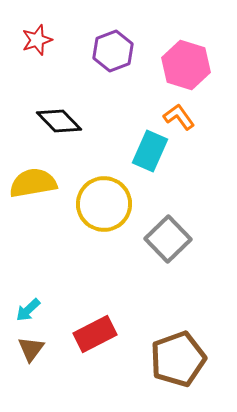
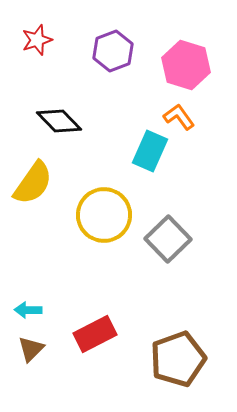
yellow semicircle: rotated 135 degrees clockwise
yellow circle: moved 11 px down
cyan arrow: rotated 44 degrees clockwise
brown triangle: rotated 8 degrees clockwise
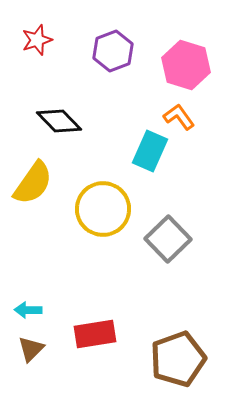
yellow circle: moved 1 px left, 6 px up
red rectangle: rotated 18 degrees clockwise
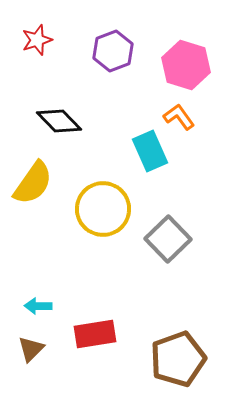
cyan rectangle: rotated 48 degrees counterclockwise
cyan arrow: moved 10 px right, 4 px up
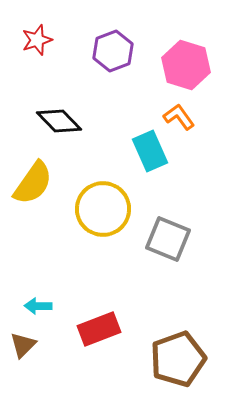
gray square: rotated 24 degrees counterclockwise
red rectangle: moved 4 px right, 5 px up; rotated 12 degrees counterclockwise
brown triangle: moved 8 px left, 4 px up
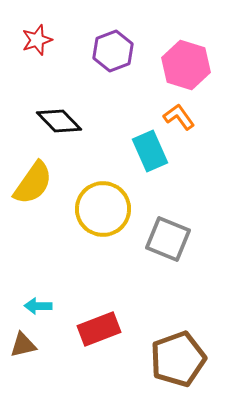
brown triangle: rotated 32 degrees clockwise
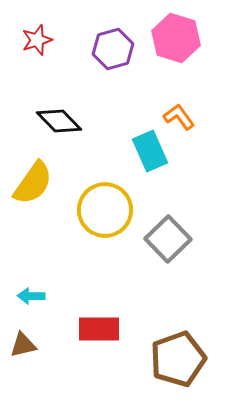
purple hexagon: moved 2 px up; rotated 6 degrees clockwise
pink hexagon: moved 10 px left, 27 px up
yellow circle: moved 2 px right, 1 px down
gray square: rotated 24 degrees clockwise
cyan arrow: moved 7 px left, 10 px up
red rectangle: rotated 21 degrees clockwise
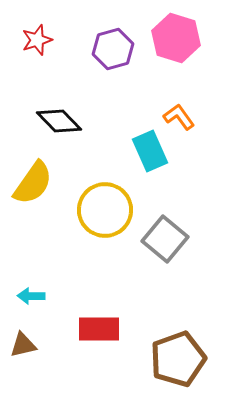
gray square: moved 3 px left; rotated 6 degrees counterclockwise
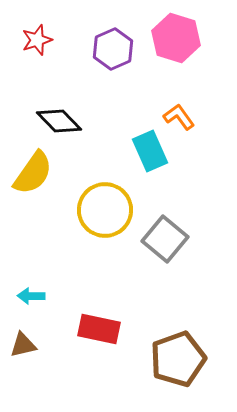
purple hexagon: rotated 9 degrees counterclockwise
yellow semicircle: moved 10 px up
red rectangle: rotated 12 degrees clockwise
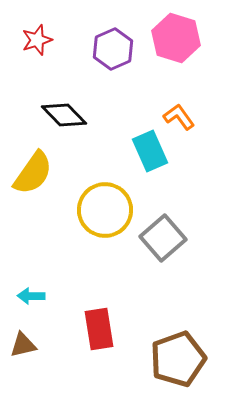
black diamond: moved 5 px right, 6 px up
gray square: moved 2 px left, 1 px up; rotated 9 degrees clockwise
red rectangle: rotated 69 degrees clockwise
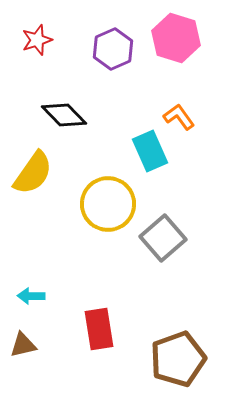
yellow circle: moved 3 px right, 6 px up
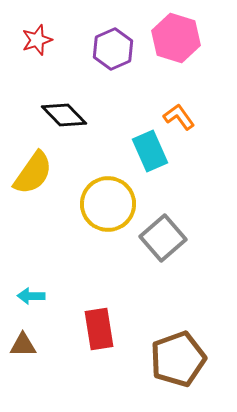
brown triangle: rotated 12 degrees clockwise
